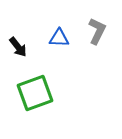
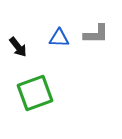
gray L-shape: moved 1 px left, 3 px down; rotated 64 degrees clockwise
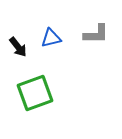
blue triangle: moved 8 px left; rotated 15 degrees counterclockwise
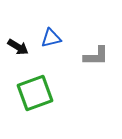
gray L-shape: moved 22 px down
black arrow: rotated 20 degrees counterclockwise
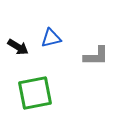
green square: rotated 9 degrees clockwise
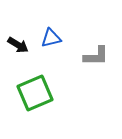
black arrow: moved 2 px up
green square: rotated 12 degrees counterclockwise
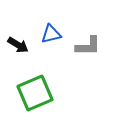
blue triangle: moved 4 px up
gray L-shape: moved 8 px left, 10 px up
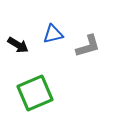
blue triangle: moved 2 px right
gray L-shape: rotated 16 degrees counterclockwise
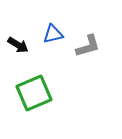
green square: moved 1 px left
